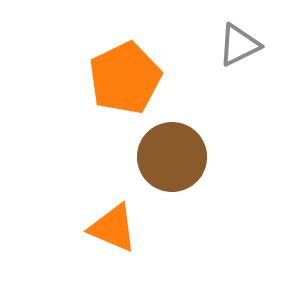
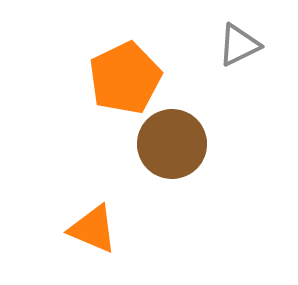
brown circle: moved 13 px up
orange triangle: moved 20 px left, 1 px down
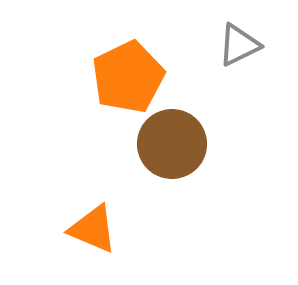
orange pentagon: moved 3 px right, 1 px up
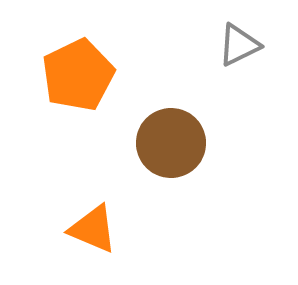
orange pentagon: moved 50 px left, 2 px up
brown circle: moved 1 px left, 1 px up
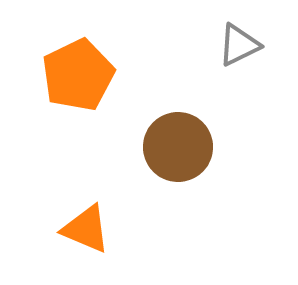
brown circle: moved 7 px right, 4 px down
orange triangle: moved 7 px left
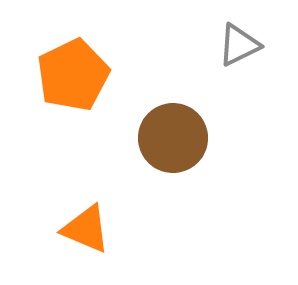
orange pentagon: moved 5 px left
brown circle: moved 5 px left, 9 px up
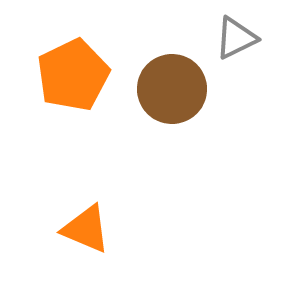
gray triangle: moved 3 px left, 7 px up
brown circle: moved 1 px left, 49 px up
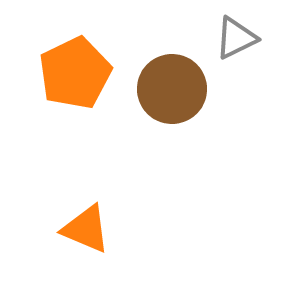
orange pentagon: moved 2 px right, 2 px up
